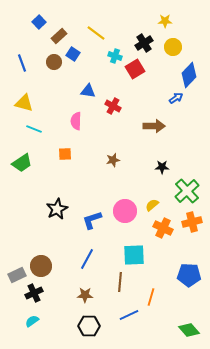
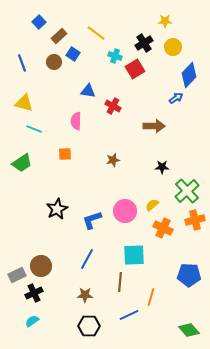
orange cross at (192, 222): moved 3 px right, 2 px up
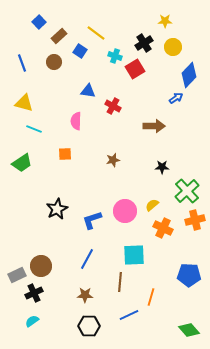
blue square at (73, 54): moved 7 px right, 3 px up
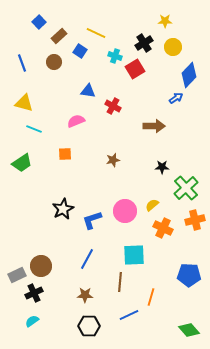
yellow line at (96, 33): rotated 12 degrees counterclockwise
pink semicircle at (76, 121): rotated 66 degrees clockwise
green cross at (187, 191): moved 1 px left, 3 px up
black star at (57, 209): moved 6 px right
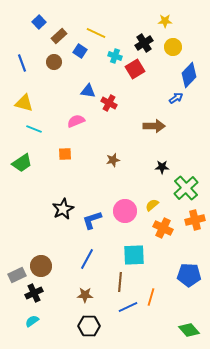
red cross at (113, 106): moved 4 px left, 3 px up
blue line at (129, 315): moved 1 px left, 8 px up
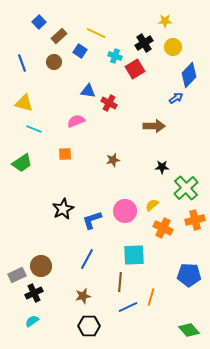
brown star at (85, 295): moved 2 px left, 1 px down; rotated 14 degrees counterclockwise
